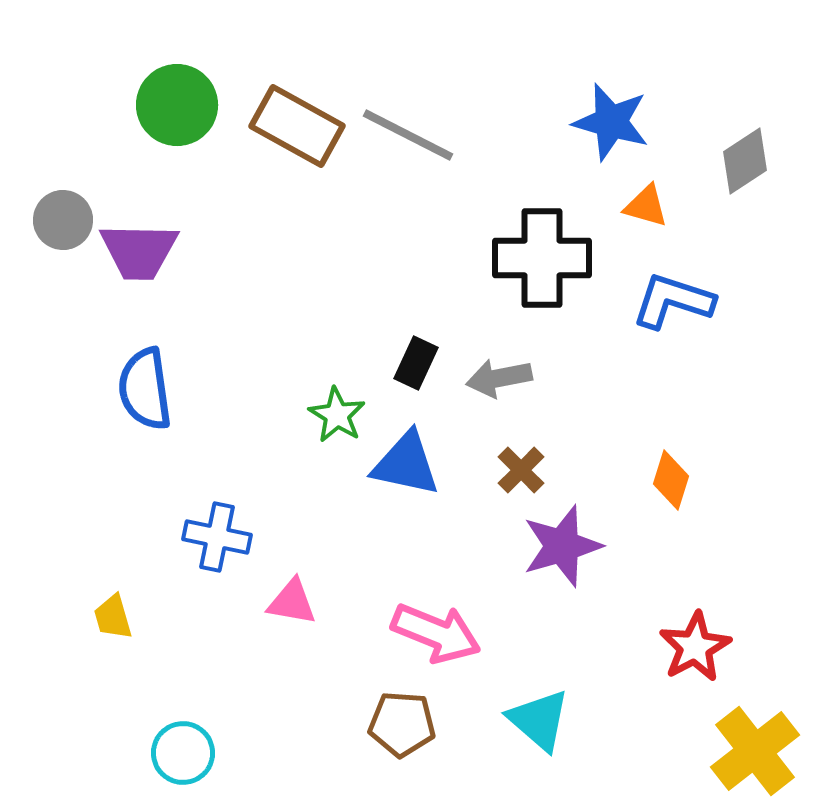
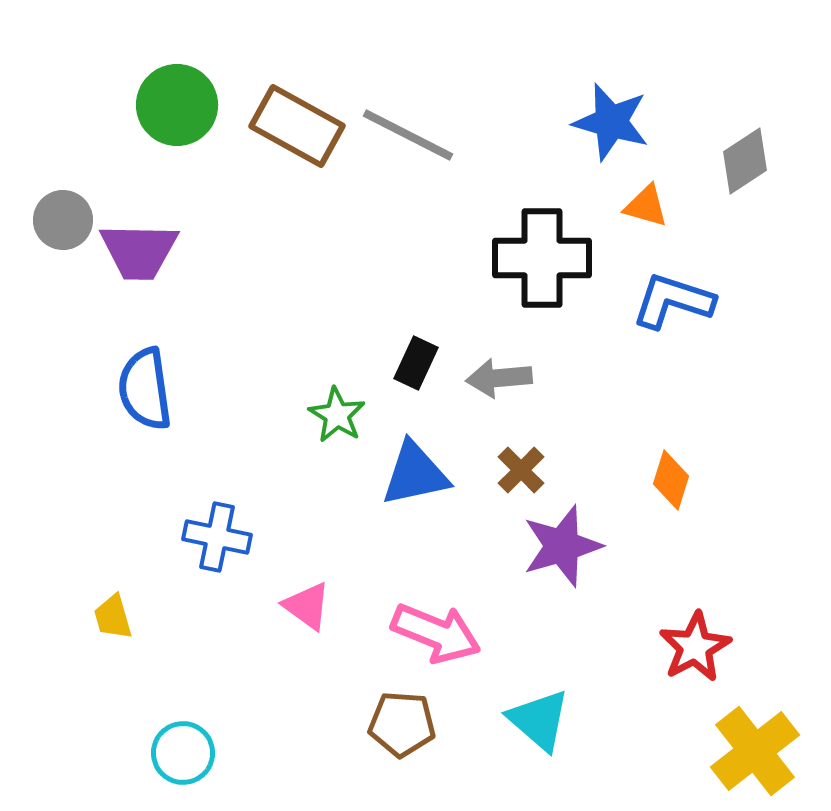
gray arrow: rotated 6 degrees clockwise
blue triangle: moved 9 px right, 10 px down; rotated 24 degrees counterclockwise
pink triangle: moved 15 px right, 4 px down; rotated 26 degrees clockwise
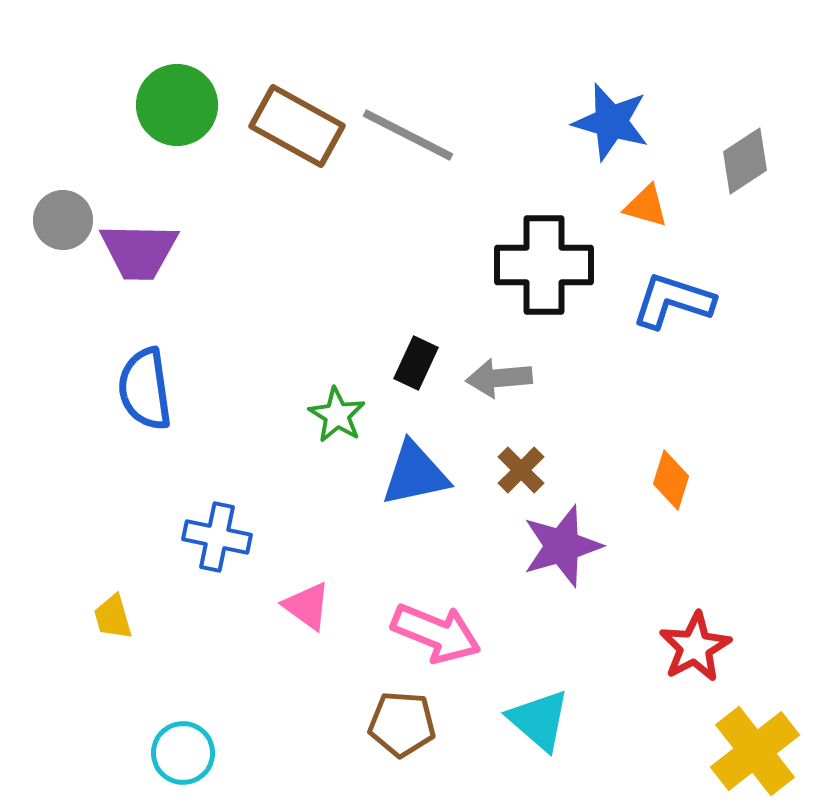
black cross: moved 2 px right, 7 px down
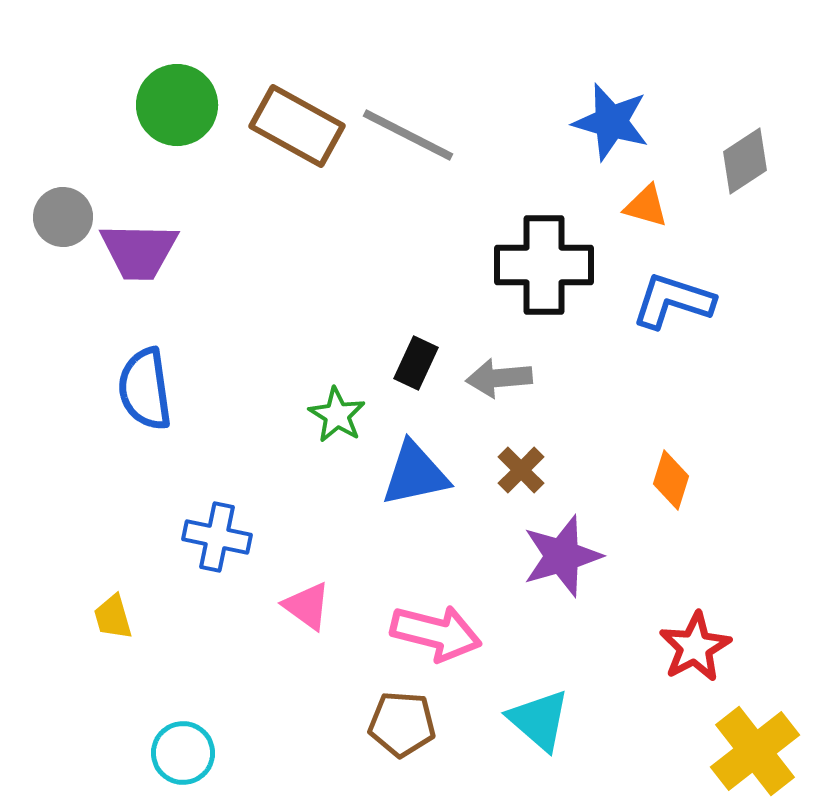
gray circle: moved 3 px up
purple star: moved 10 px down
pink arrow: rotated 8 degrees counterclockwise
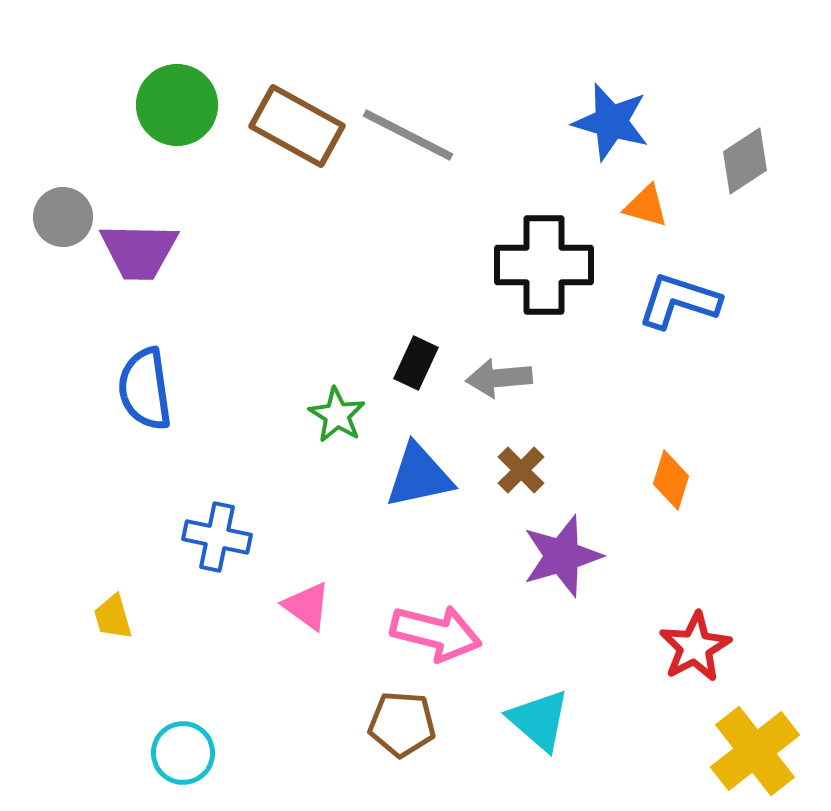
blue L-shape: moved 6 px right
blue triangle: moved 4 px right, 2 px down
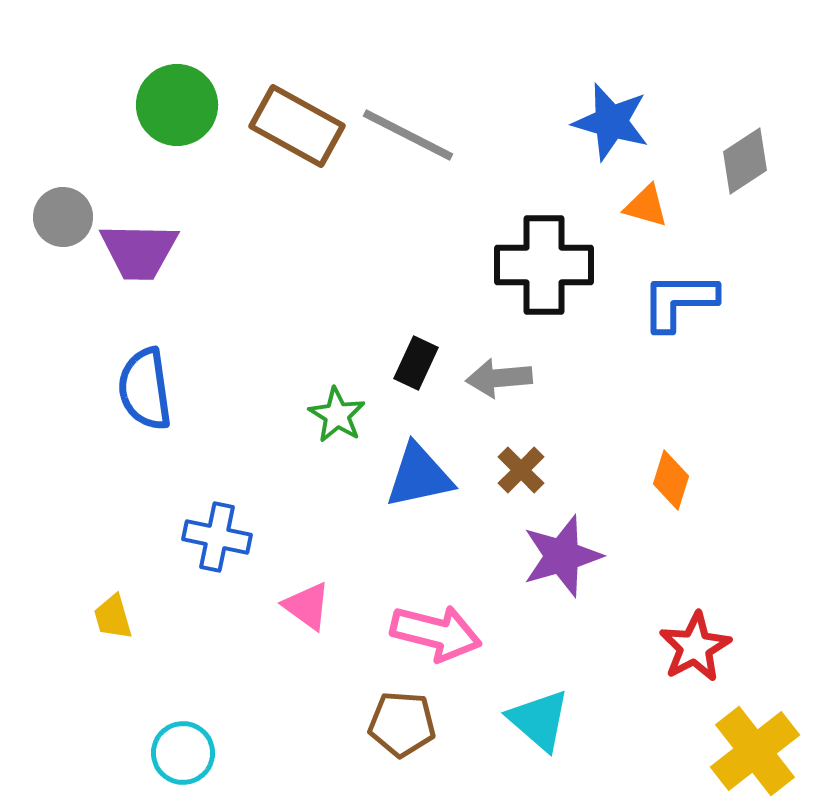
blue L-shape: rotated 18 degrees counterclockwise
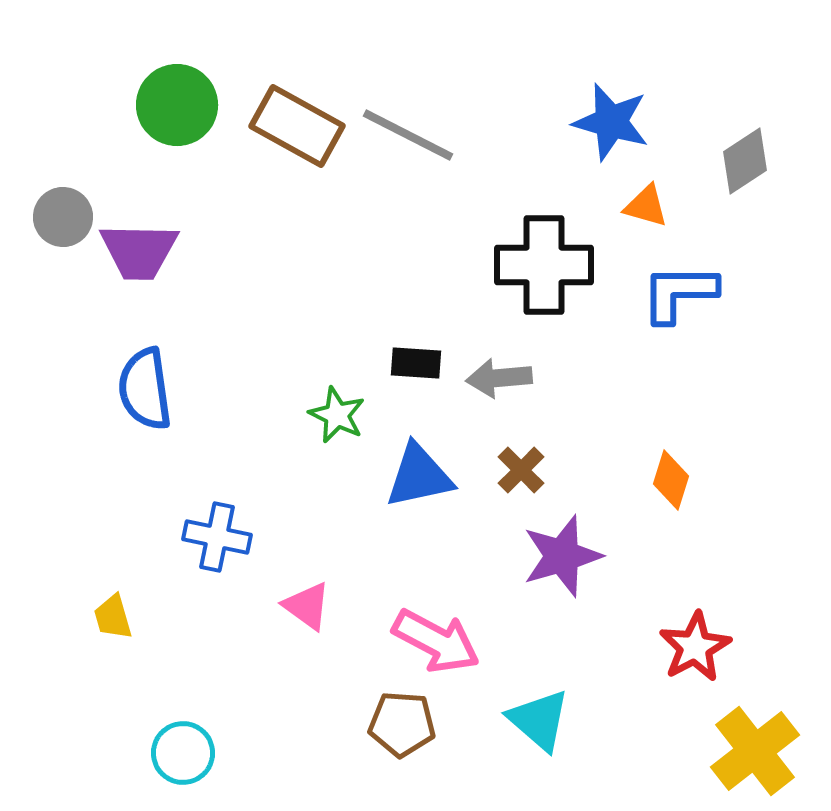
blue L-shape: moved 8 px up
black rectangle: rotated 69 degrees clockwise
green star: rotated 6 degrees counterclockwise
pink arrow: moved 8 px down; rotated 14 degrees clockwise
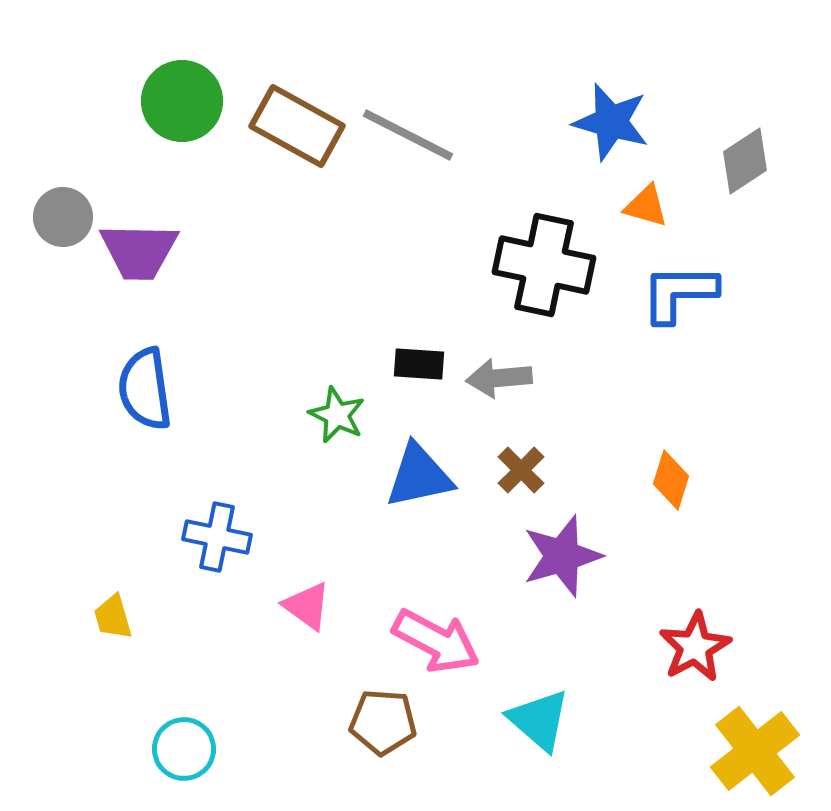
green circle: moved 5 px right, 4 px up
black cross: rotated 12 degrees clockwise
black rectangle: moved 3 px right, 1 px down
brown pentagon: moved 19 px left, 2 px up
cyan circle: moved 1 px right, 4 px up
